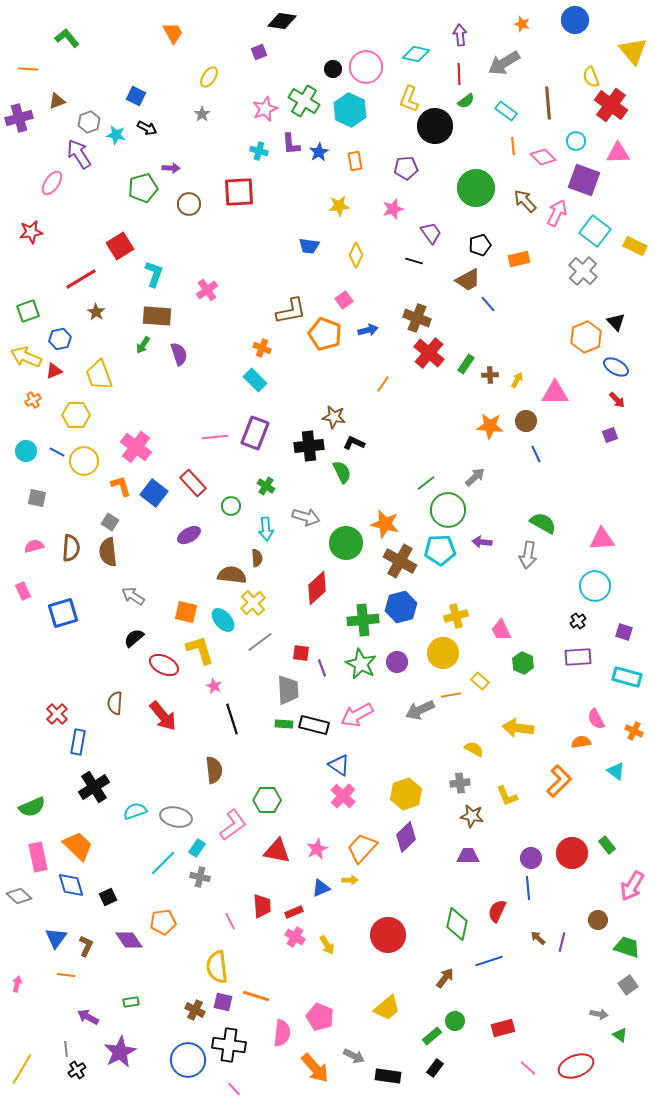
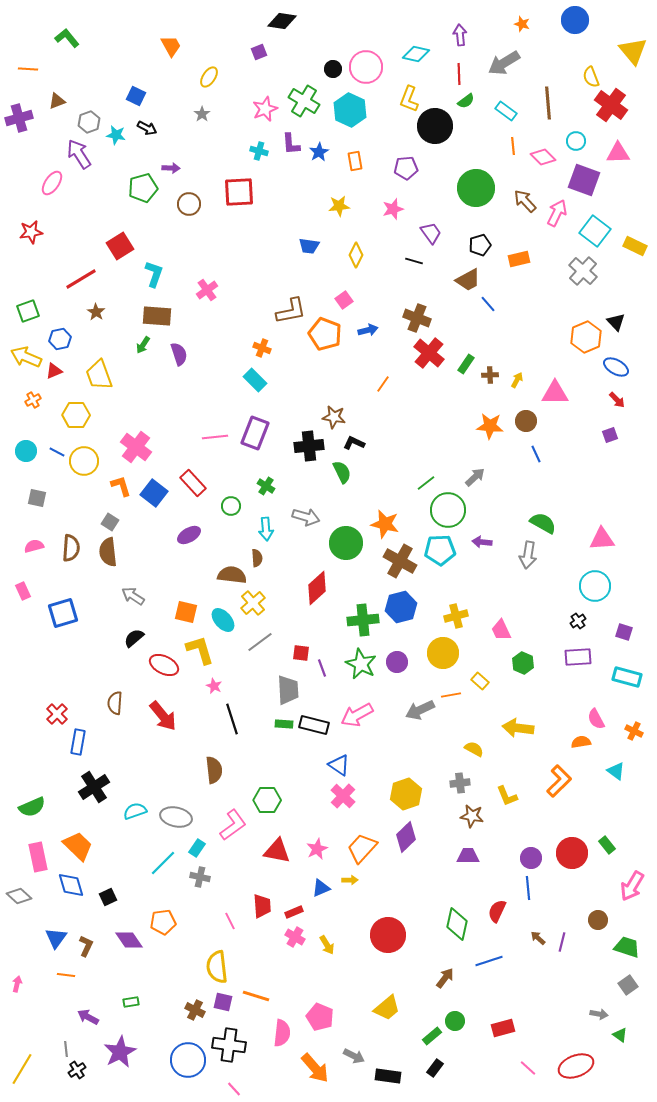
orange trapezoid at (173, 33): moved 2 px left, 13 px down
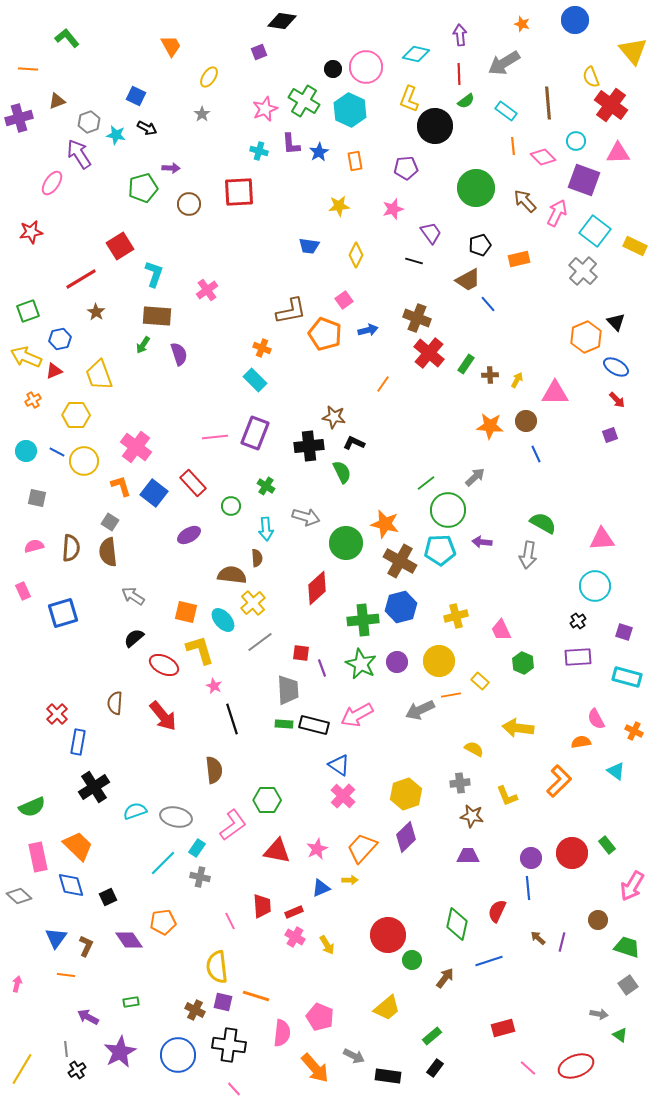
yellow circle at (443, 653): moved 4 px left, 8 px down
green circle at (455, 1021): moved 43 px left, 61 px up
blue circle at (188, 1060): moved 10 px left, 5 px up
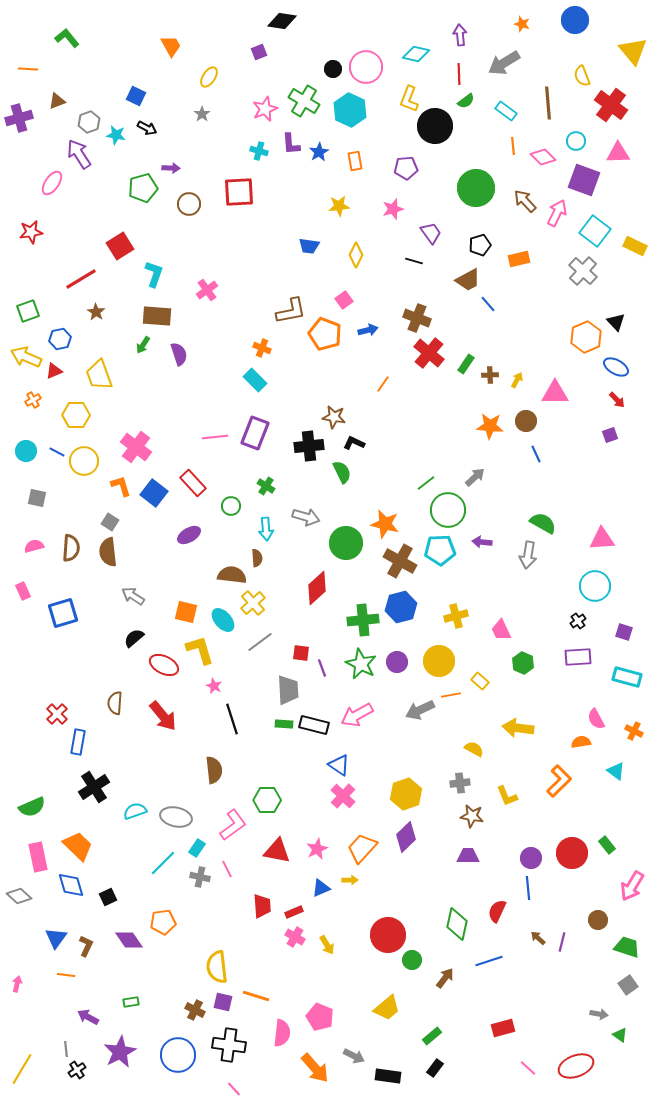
yellow semicircle at (591, 77): moved 9 px left, 1 px up
pink line at (230, 921): moved 3 px left, 52 px up
